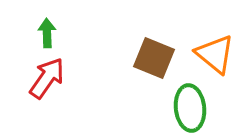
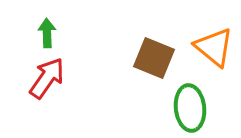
orange triangle: moved 1 px left, 7 px up
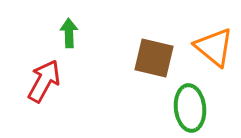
green arrow: moved 22 px right
brown square: rotated 9 degrees counterclockwise
red arrow: moved 3 px left, 3 px down; rotated 6 degrees counterclockwise
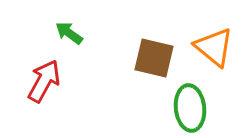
green arrow: rotated 52 degrees counterclockwise
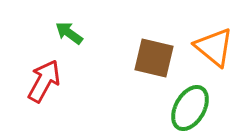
green ellipse: rotated 36 degrees clockwise
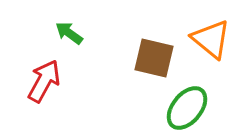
orange triangle: moved 3 px left, 8 px up
green ellipse: moved 3 px left; rotated 9 degrees clockwise
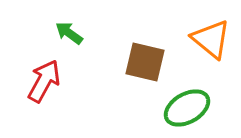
brown square: moved 9 px left, 4 px down
green ellipse: rotated 21 degrees clockwise
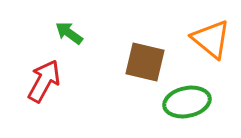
green ellipse: moved 6 px up; rotated 18 degrees clockwise
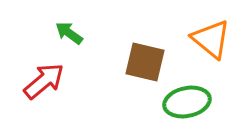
red arrow: rotated 21 degrees clockwise
